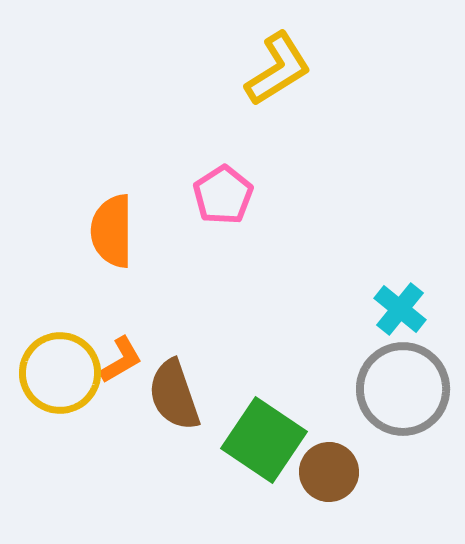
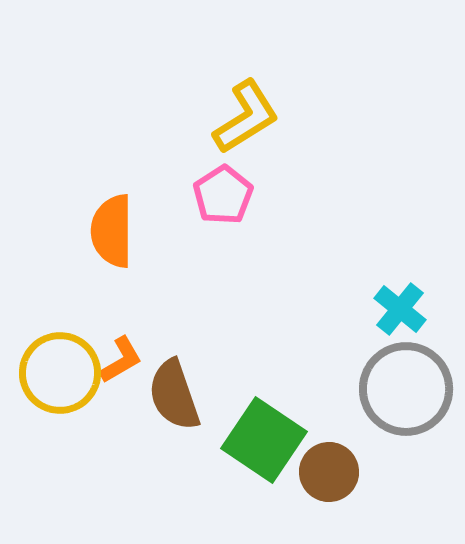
yellow L-shape: moved 32 px left, 48 px down
gray circle: moved 3 px right
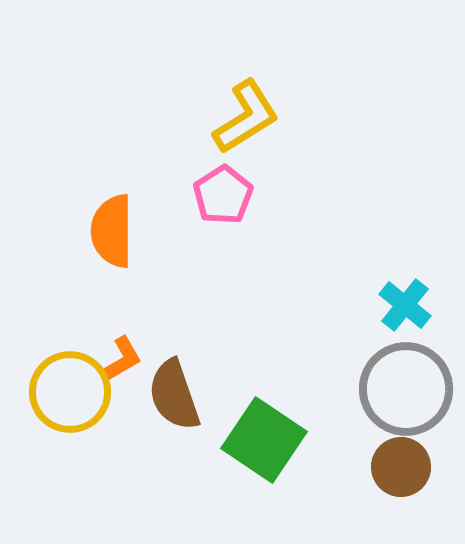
cyan cross: moved 5 px right, 4 px up
yellow circle: moved 10 px right, 19 px down
brown circle: moved 72 px right, 5 px up
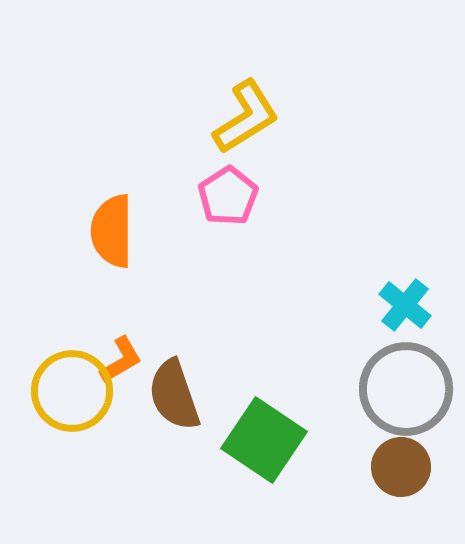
pink pentagon: moved 5 px right, 1 px down
yellow circle: moved 2 px right, 1 px up
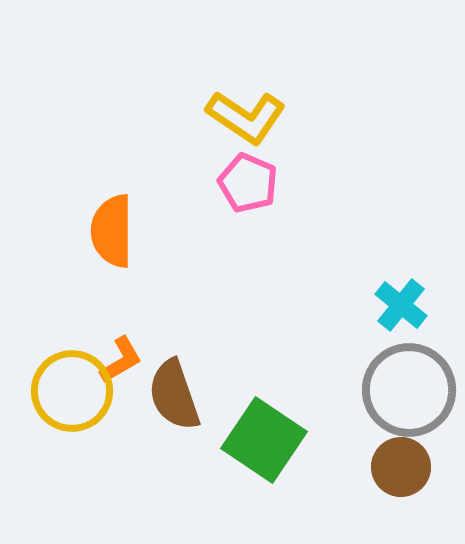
yellow L-shape: rotated 66 degrees clockwise
pink pentagon: moved 20 px right, 13 px up; rotated 16 degrees counterclockwise
cyan cross: moved 4 px left
gray circle: moved 3 px right, 1 px down
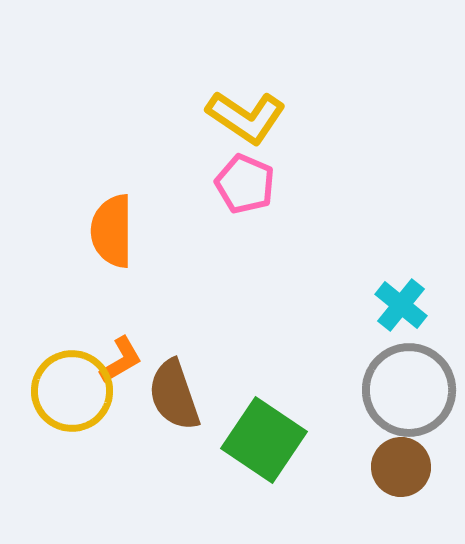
pink pentagon: moved 3 px left, 1 px down
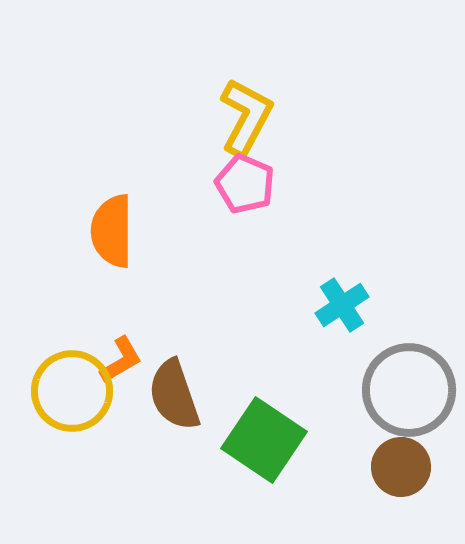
yellow L-shape: rotated 96 degrees counterclockwise
cyan cross: moved 59 px left; rotated 18 degrees clockwise
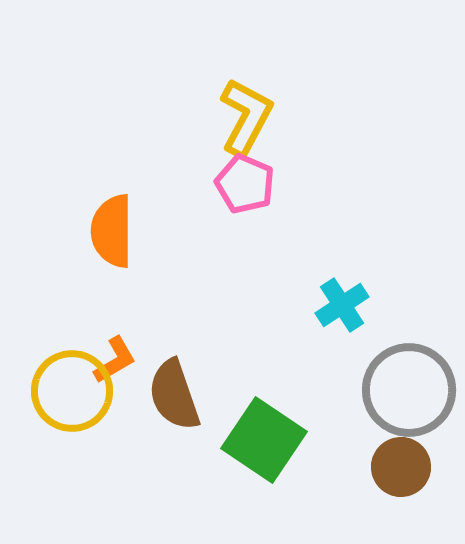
orange L-shape: moved 6 px left
